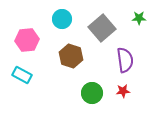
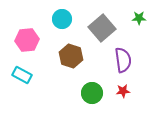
purple semicircle: moved 2 px left
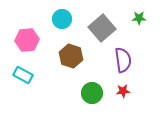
cyan rectangle: moved 1 px right
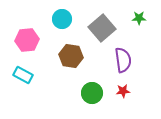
brown hexagon: rotated 10 degrees counterclockwise
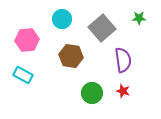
red star: rotated 24 degrees clockwise
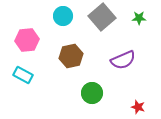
cyan circle: moved 1 px right, 3 px up
gray square: moved 11 px up
brown hexagon: rotated 20 degrees counterclockwise
purple semicircle: rotated 75 degrees clockwise
red star: moved 15 px right, 16 px down
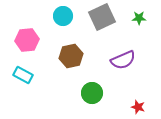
gray square: rotated 16 degrees clockwise
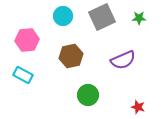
green circle: moved 4 px left, 2 px down
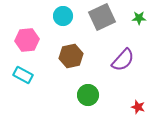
purple semicircle: rotated 25 degrees counterclockwise
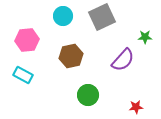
green star: moved 6 px right, 19 px down
red star: moved 2 px left; rotated 24 degrees counterclockwise
